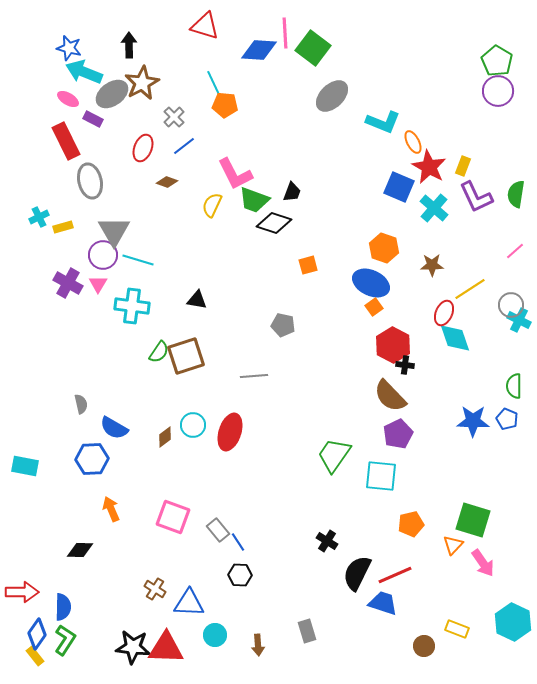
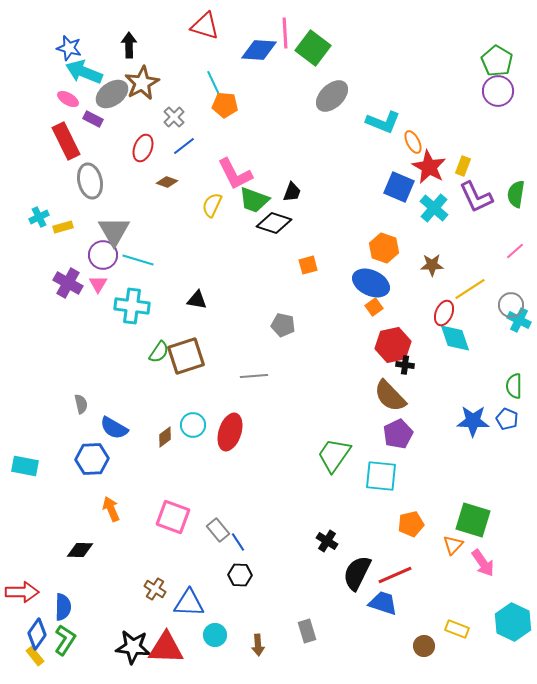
red hexagon at (393, 345): rotated 20 degrees clockwise
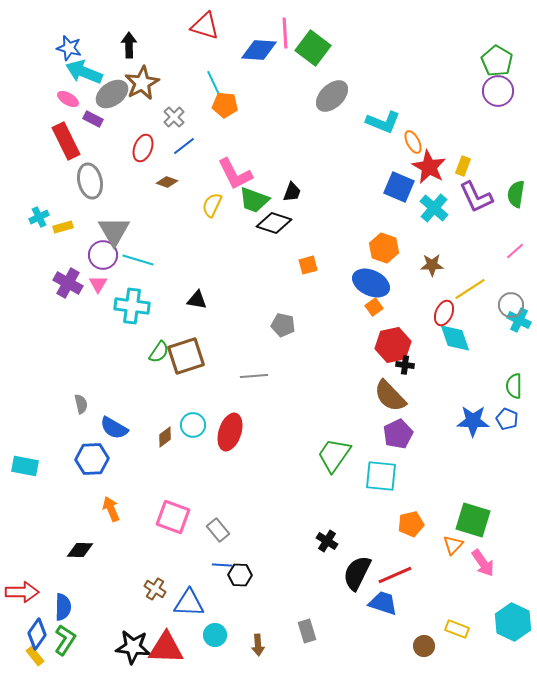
blue line at (238, 542): moved 16 px left, 23 px down; rotated 54 degrees counterclockwise
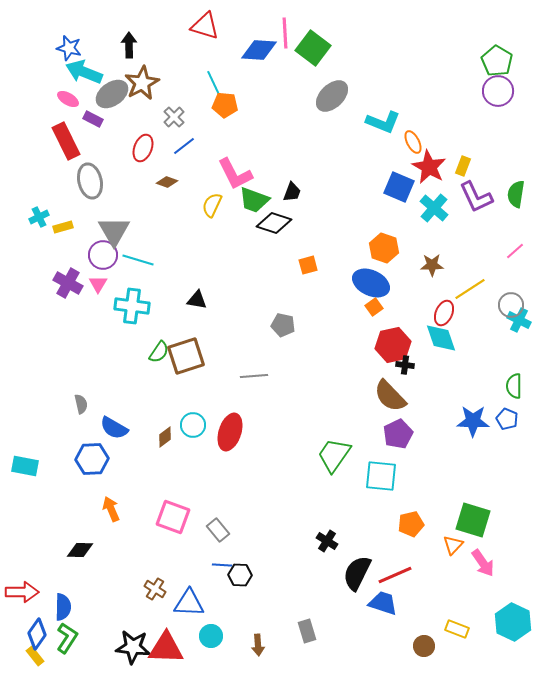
cyan diamond at (455, 338): moved 14 px left
cyan circle at (215, 635): moved 4 px left, 1 px down
green L-shape at (65, 640): moved 2 px right, 2 px up
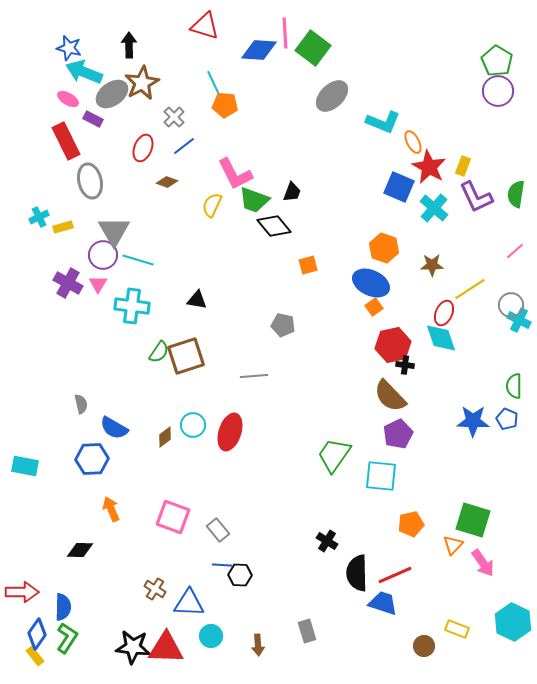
black diamond at (274, 223): moved 3 px down; rotated 32 degrees clockwise
black semicircle at (357, 573): rotated 27 degrees counterclockwise
